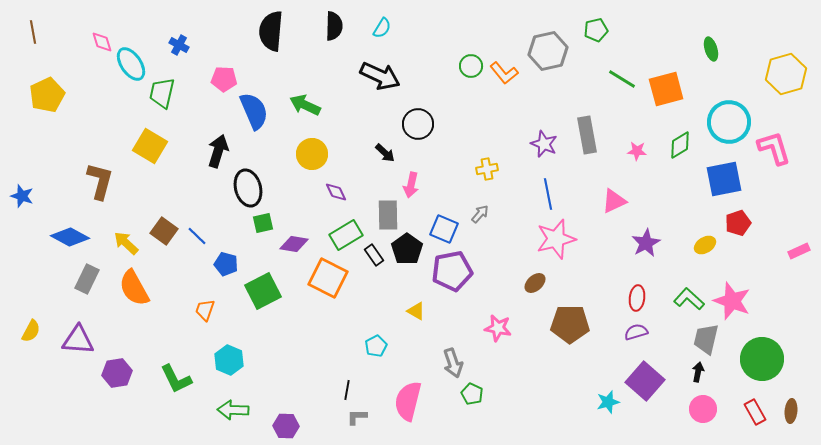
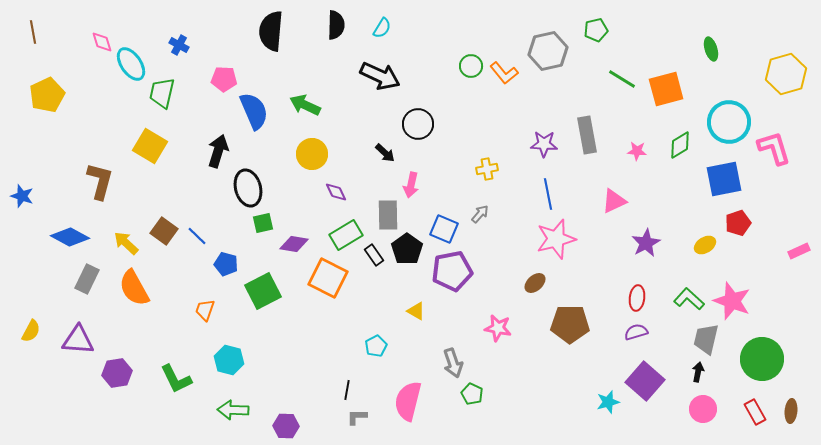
black semicircle at (334, 26): moved 2 px right, 1 px up
purple star at (544, 144): rotated 20 degrees counterclockwise
cyan hexagon at (229, 360): rotated 8 degrees counterclockwise
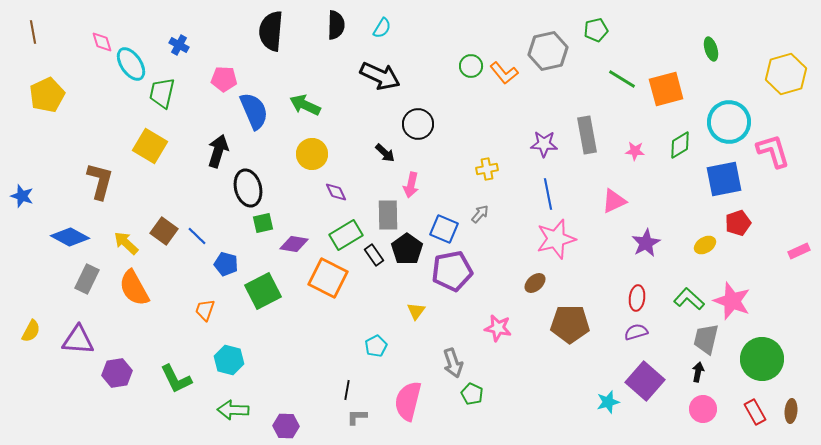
pink L-shape at (774, 148): moved 1 px left, 3 px down
pink star at (637, 151): moved 2 px left
yellow triangle at (416, 311): rotated 36 degrees clockwise
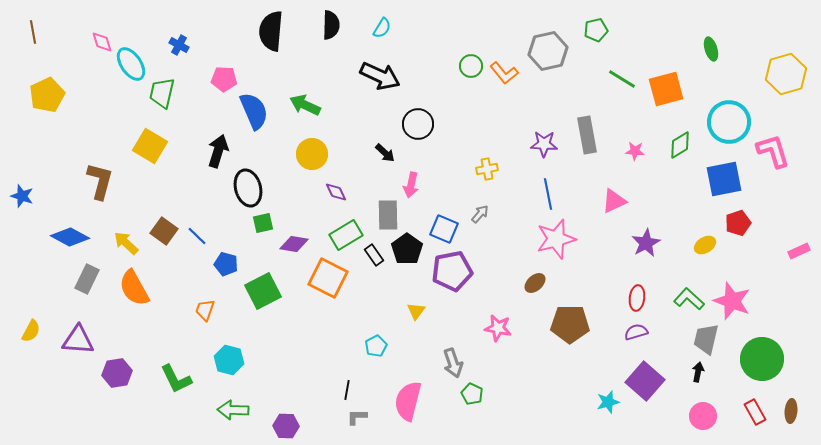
black semicircle at (336, 25): moved 5 px left
pink circle at (703, 409): moved 7 px down
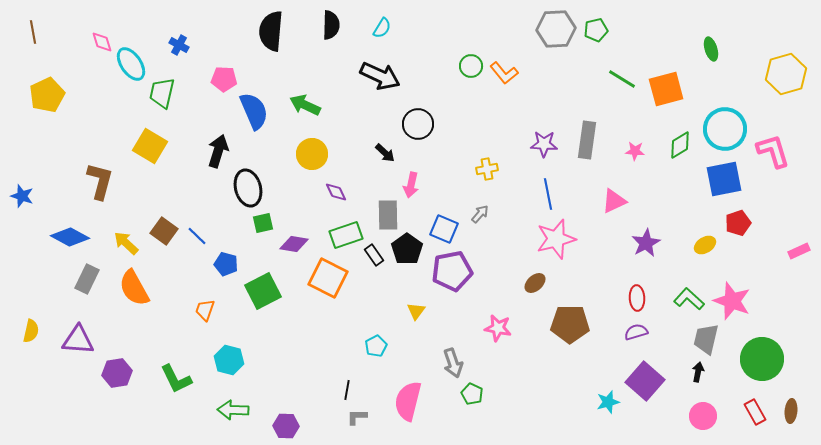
gray hexagon at (548, 51): moved 8 px right, 22 px up; rotated 9 degrees clockwise
cyan circle at (729, 122): moved 4 px left, 7 px down
gray rectangle at (587, 135): moved 5 px down; rotated 18 degrees clockwise
green rectangle at (346, 235): rotated 12 degrees clockwise
red ellipse at (637, 298): rotated 10 degrees counterclockwise
yellow semicircle at (31, 331): rotated 15 degrees counterclockwise
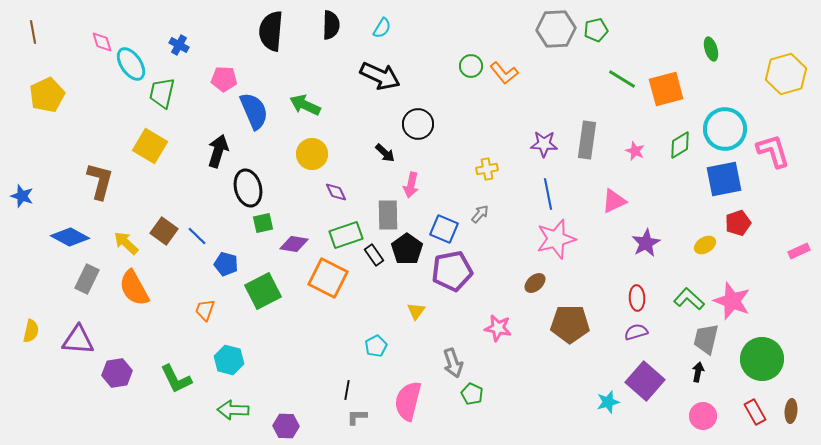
pink star at (635, 151): rotated 18 degrees clockwise
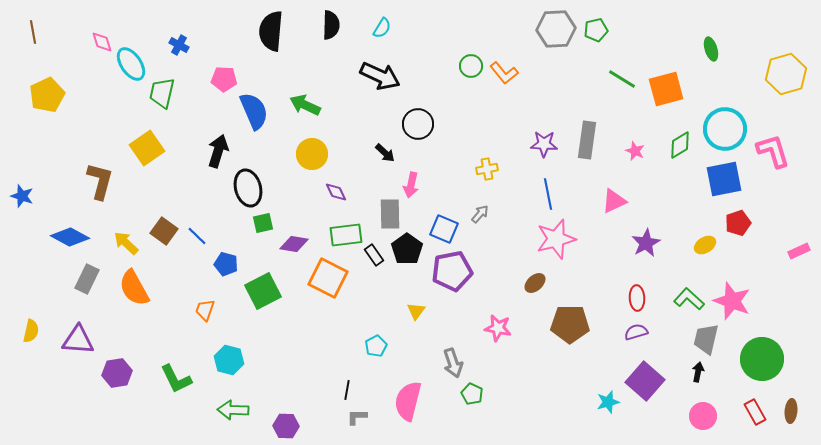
yellow square at (150, 146): moved 3 px left, 2 px down; rotated 24 degrees clockwise
gray rectangle at (388, 215): moved 2 px right, 1 px up
green rectangle at (346, 235): rotated 12 degrees clockwise
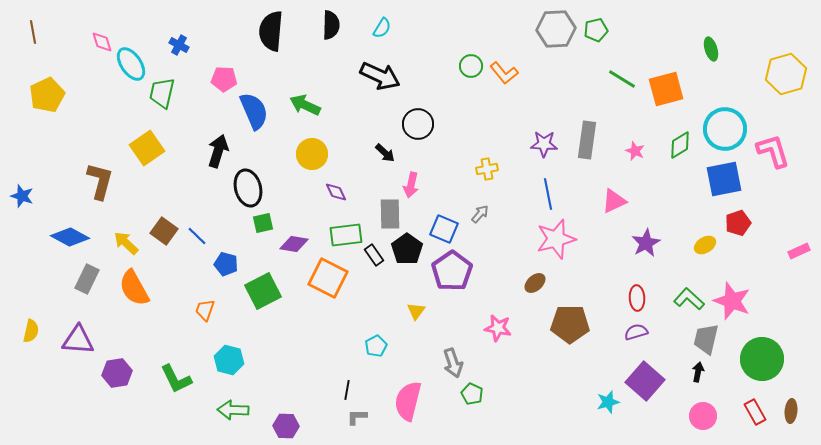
purple pentagon at (452, 271): rotated 24 degrees counterclockwise
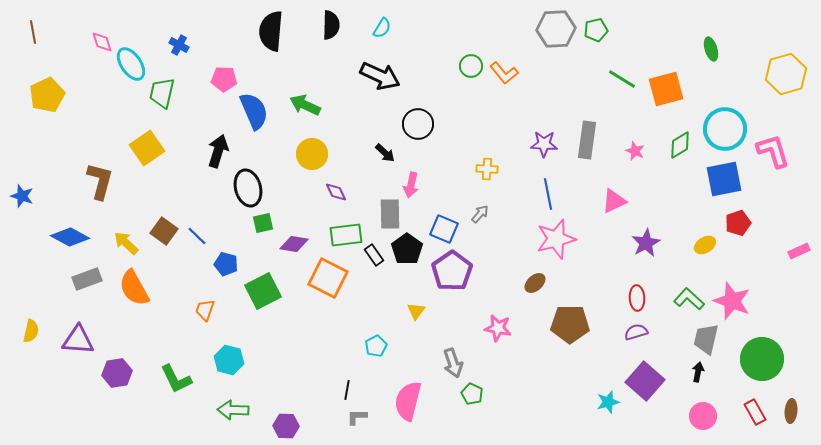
yellow cross at (487, 169): rotated 15 degrees clockwise
gray rectangle at (87, 279): rotated 44 degrees clockwise
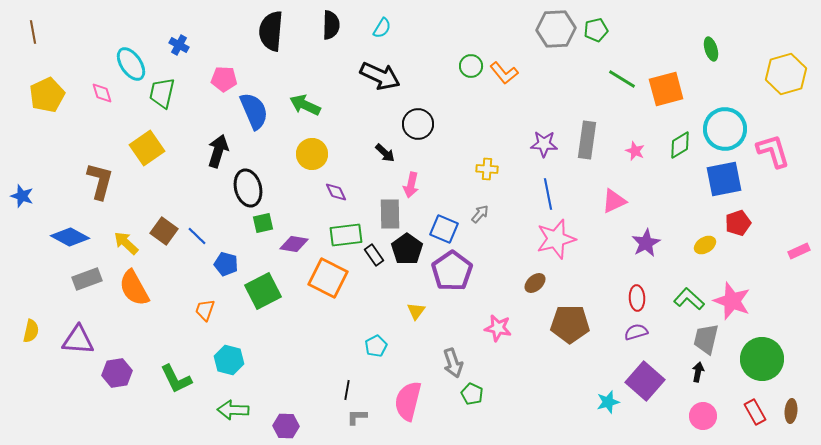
pink diamond at (102, 42): moved 51 px down
